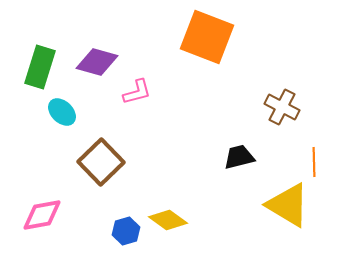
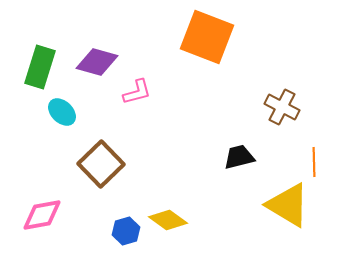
brown square: moved 2 px down
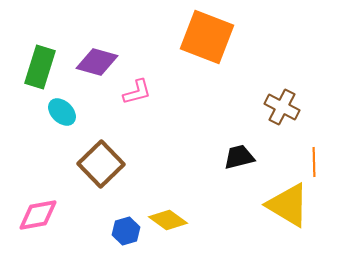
pink diamond: moved 4 px left
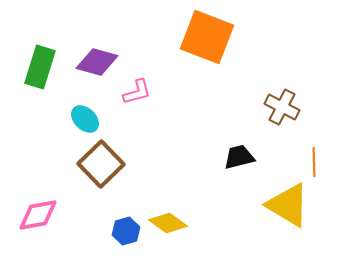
cyan ellipse: moved 23 px right, 7 px down
yellow diamond: moved 3 px down
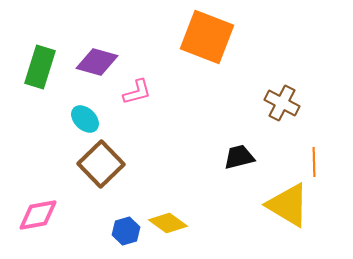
brown cross: moved 4 px up
